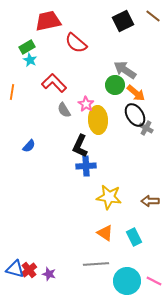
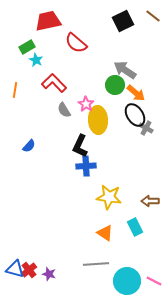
cyan star: moved 6 px right
orange line: moved 3 px right, 2 px up
cyan rectangle: moved 1 px right, 10 px up
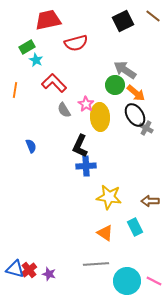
red trapezoid: moved 1 px up
red semicircle: rotated 55 degrees counterclockwise
yellow ellipse: moved 2 px right, 3 px up
blue semicircle: moved 2 px right; rotated 64 degrees counterclockwise
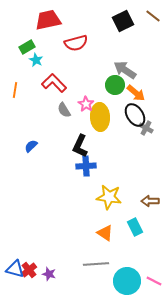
blue semicircle: rotated 112 degrees counterclockwise
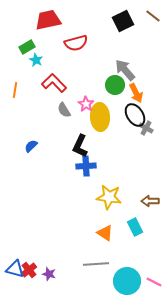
gray arrow: rotated 15 degrees clockwise
orange arrow: rotated 24 degrees clockwise
pink line: moved 1 px down
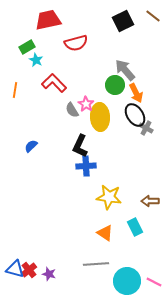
gray semicircle: moved 8 px right
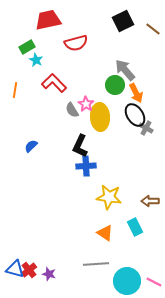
brown line: moved 13 px down
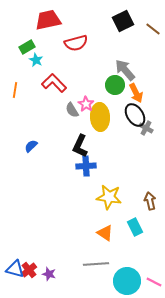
brown arrow: rotated 78 degrees clockwise
